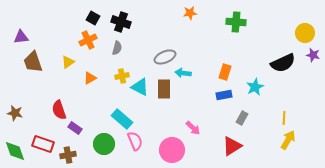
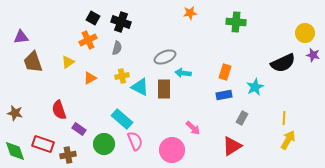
purple rectangle: moved 4 px right, 1 px down
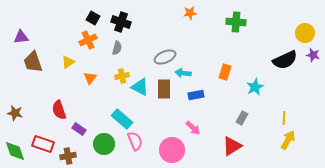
black semicircle: moved 2 px right, 3 px up
orange triangle: rotated 24 degrees counterclockwise
blue rectangle: moved 28 px left
brown cross: moved 1 px down
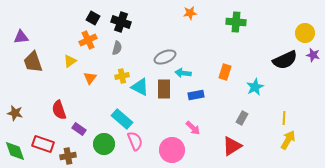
yellow triangle: moved 2 px right, 1 px up
